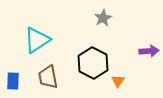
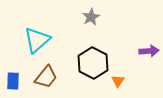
gray star: moved 12 px left, 1 px up
cyan triangle: rotated 8 degrees counterclockwise
brown trapezoid: moved 2 px left; rotated 130 degrees counterclockwise
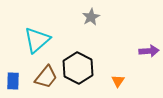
black hexagon: moved 15 px left, 5 px down
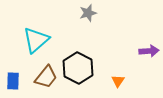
gray star: moved 3 px left, 4 px up; rotated 12 degrees clockwise
cyan triangle: moved 1 px left
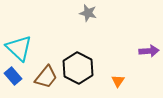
gray star: rotated 30 degrees clockwise
cyan triangle: moved 17 px left, 8 px down; rotated 36 degrees counterclockwise
blue rectangle: moved 5 px up; rotated 42 degrees counterclockwise
